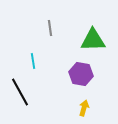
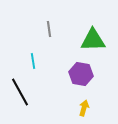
gray line: moved 1 px left, 1 px down
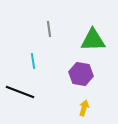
black line: rotated 40 degrees counterclockwise
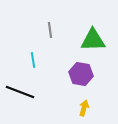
gray line: moved 1 px right, 1 px down
cyan line: moved 1 px up
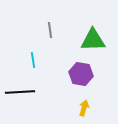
black line: rotated 24 degrees counterclockwise
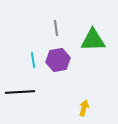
gray line: moved 6 px right, 2 px up
purple hexagon: moved 23 px left, 14 px up; rotated 20 degrees counterclockwise
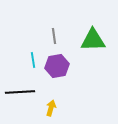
gray line: moved 2 px left, 8 px down
purple hexagon: moved 1 px left, 6 px down
yellow arrow: moved 33 px left
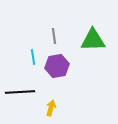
cyan line: moved 3 px up
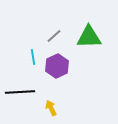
gray line: rotated 56 degrees clockwise
green triangle: moved 4 px left, 3 px up
purple hexagon: rotated 15 degrees counterclockwise
yellow arrow: rotated 42 degrees counterclockwise
